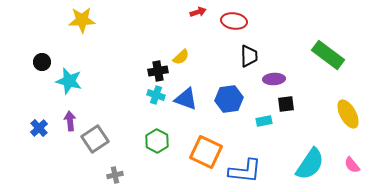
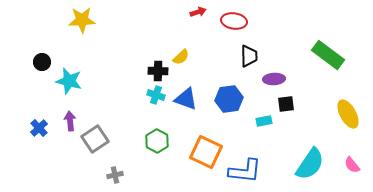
black cross: rotated 12 degrees clockwise
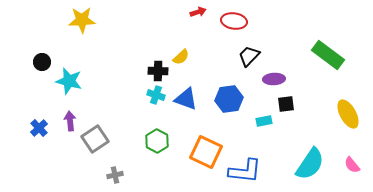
black trapezoid: rotated 135 degrees counterclockwise
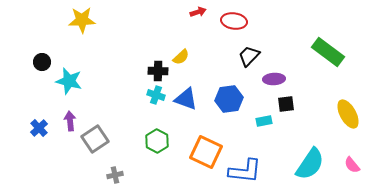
green rectangle: moved 3 px up
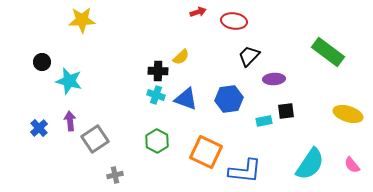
black square: moved 7 px down
yellow ellipse: rotated 44 degrees counterclockwise
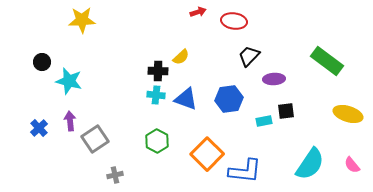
green rectangle: moved 1 px left, 9 px down
cyan cross: rotated 12 degrees counterclockwise
orange square: moved 1 px right, 2 px down; rotated 20 degrees clockwise
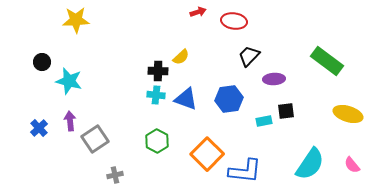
yellow star: moved 6 px left
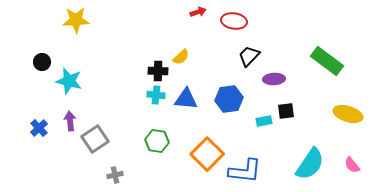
blue triangle: rotated 15 degrees counterclockwise
green hexagon: rotated 20 degrees counterclockwise
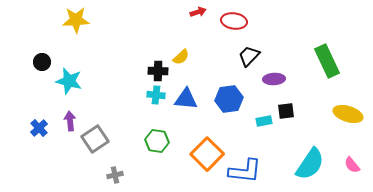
green rectangle: rotated 28 degrees clockwise
